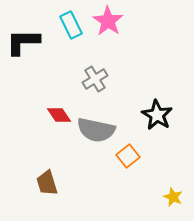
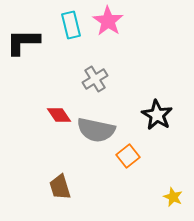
cyan rectangle: rotated 12 degrees clockwise
brown trapezoid: moved 13 px right, 4 px down
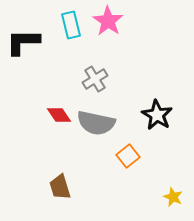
gray semicircle: moved 7 px up
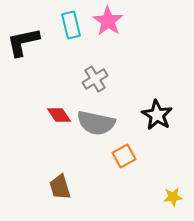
black L-shape: rotated 12 degrees counterclockwise
orange square: moved 4 px left; rotated 10 degrees clockwise
yellow star: rotated 30 degrees counterclockwise
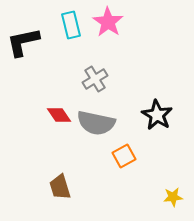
pink star: moved 1 px down
